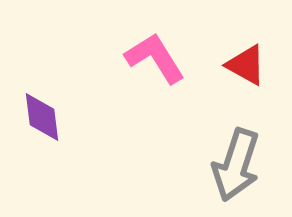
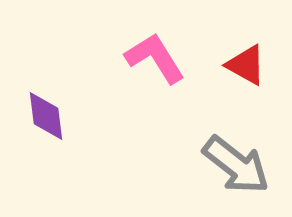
purple diamond: moved 4 px right, 1 px up
gray arrow: rotated 70 degrees counterclockwise
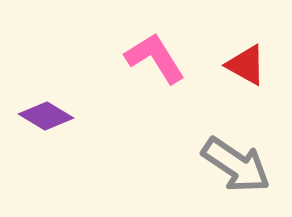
purple diamond: rotated 52 degrees counterclockwise
gray arrow: rotated 4 degrees counterclockwise
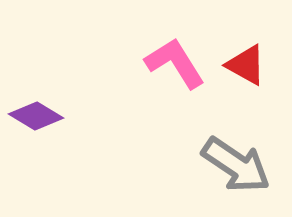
pink L-shape: moved 20 px right, 5 px down
purple diamond: moved 10 px left
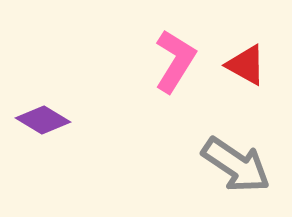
pink L-shape: moved 2 px up; rotated 64 degrees clockwise
purple diamond: moved 7 px right, 4 px down
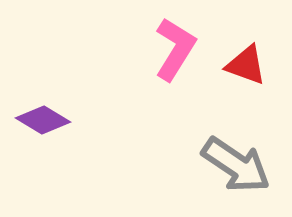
pink L-shape: moved 12 px up
red triangle: rotated 9 degrees counterclockwise
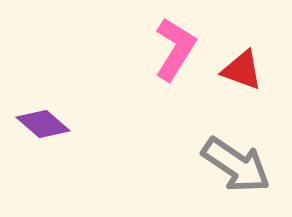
red triangle: moved 4 px left, 5 px down
purple diamond: moved 4 px down; rotated 10 degrees clockwise
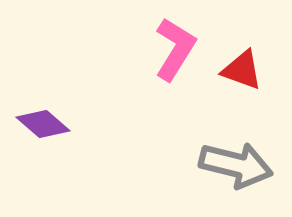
gray arrow: rotated 20 degrees counterclockwise
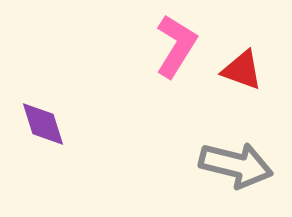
pink L-shape: moved 1 px right, 3 px up
purple diamond: rotated 32 degrees clockwise
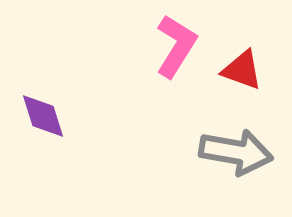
purple diamond: moved 8 px up
gray arrow: moved 13 px up; rotated 4 degrees counterclockwise
